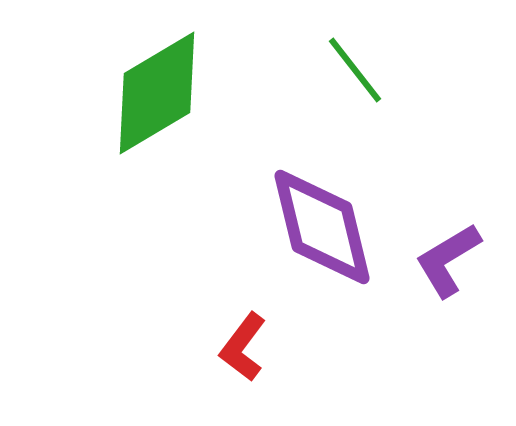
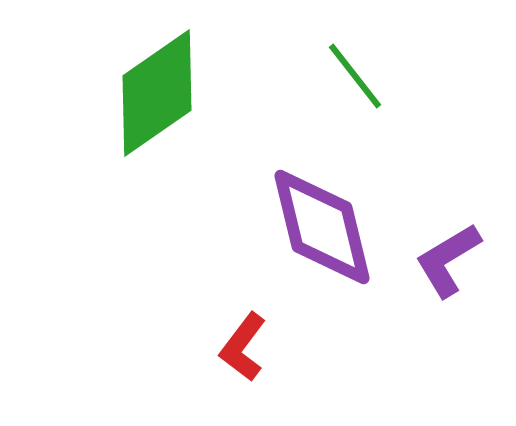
green line: moved 6 px down
green diamond: rotated 4 degrees counterclockwise
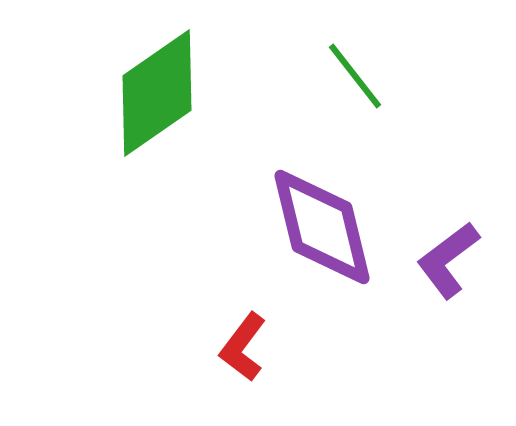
purple L-shape: rotated 6 degrees counterclockwise
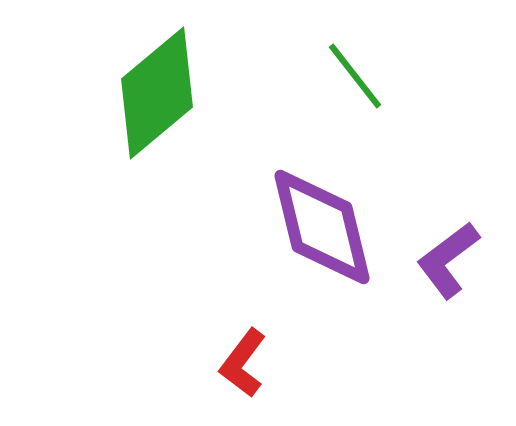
green diamond: rotated 5 degrees counterclockwise
red L-shape: moved 16 px down
